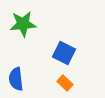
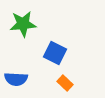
blue square: moved 9 px left
blue semicircle: rotated 80 degrees counterclockwise
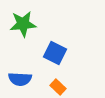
blue semicircle: moved 4 px right
orange rectangle: moved 7 px left, 4 px down
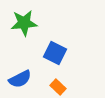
green star: moved 1 px right, 1 px up
blue semicircle: rotated 30 degrees counterclockwise
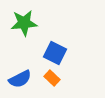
orange rectangle: moved 6 px left, 9 px up
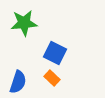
blue semicircle: moved 2 px left, 3 px down; rotated 45 degrees counterclockwise
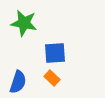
green star: rotated 16 degrees clockwise
blue square: rotated 30 degrees counterclockwise
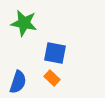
blue square: rotated 15 degrees clockwise
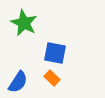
green star: rotated 16 degrees clockwise
blue semicircle: rotated 15 degrees clockwise
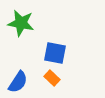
green star: moved 3 px left; rotated 16 degrees counterclockwise
